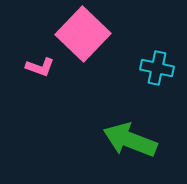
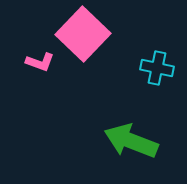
pink L-shape: moved 5 px up
green arrow: moved 1 px right, 1 px down
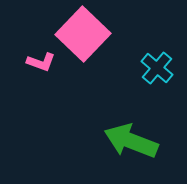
pink L-shape: moved 1 px right
cyan cross: rotated 28 degrees clockwise
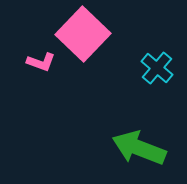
green arrow: moved 8 px right, 7 px down
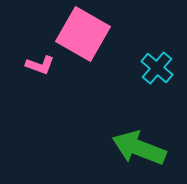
pink square: rotated 14 degrees counterclockwise
pink L-shape: moved 1 px left, 3 px down
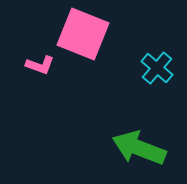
pink square: rotated 8 degrees counterclockwise
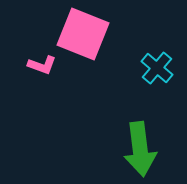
pink L-shape: moved 2 px right
green arrow: moved 1 px right, 1 px down; rotated 118 degrees counterclockwise
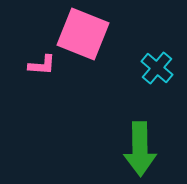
pink L-shape: rotated 16 degrees counterclockwise
green arrow: rotated 6 degrees clockwise
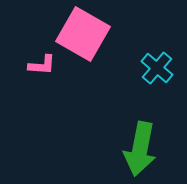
pink square: rotated 8 degrees clockwise
green arrow: rotated 12 degrees clockwise
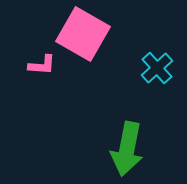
cyan cross: rotated 8 degrees clockwise
green arrow: moved 13 px left
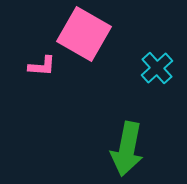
pink square: moved 1 px right
pink L-shape: moved 1 px down
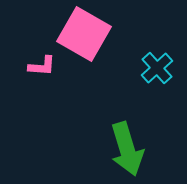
green arrow: rotated 28 degrees counterclockwise
